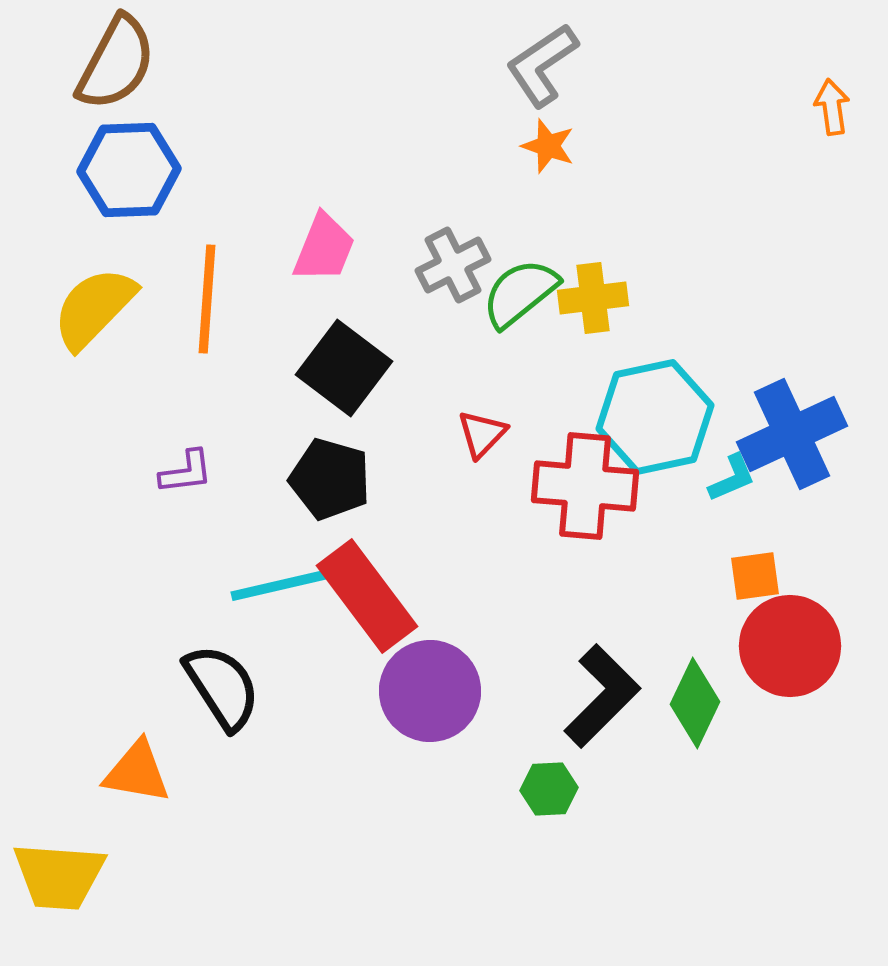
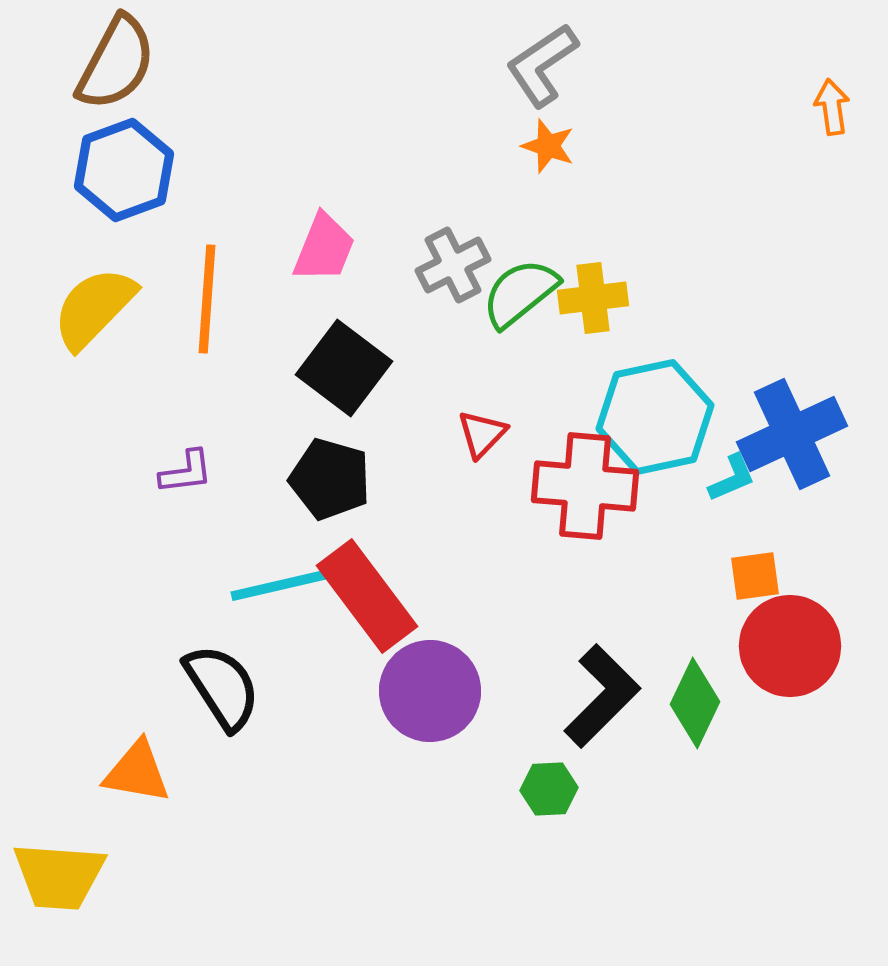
blue hexagon: moved 5 px left; rotated 18 degrees counterclockwise
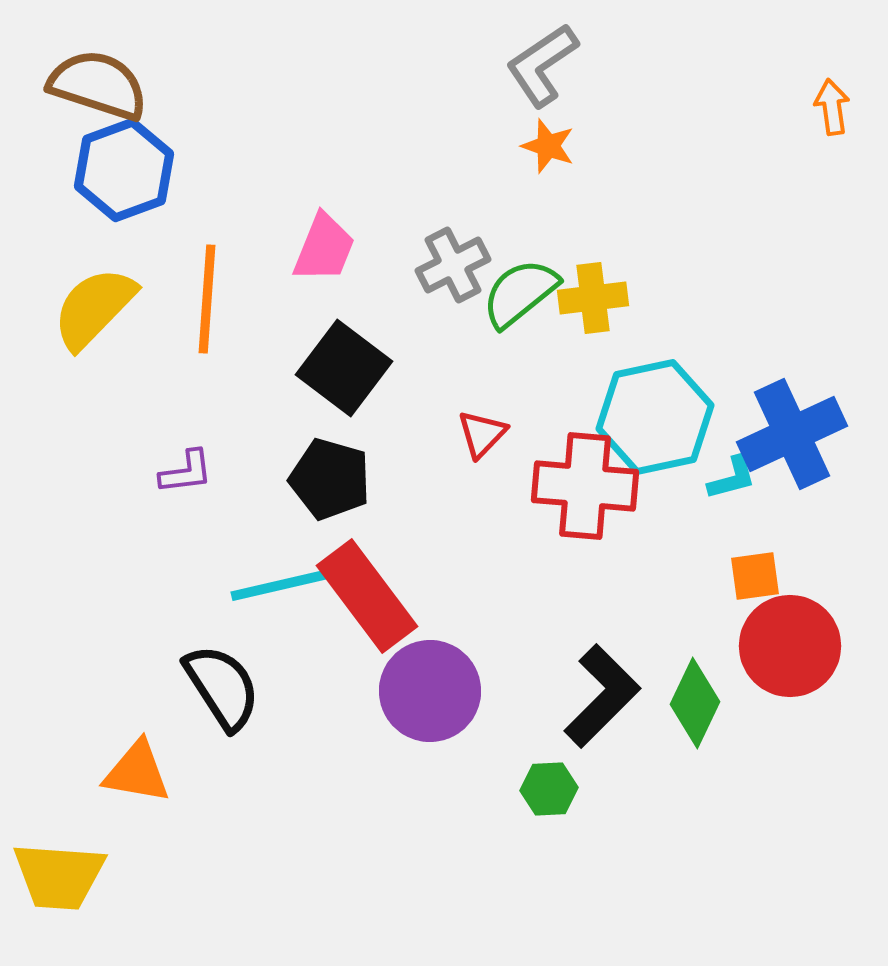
brown semicircle: moved 18 px left, 22 px down; rotated 100 degrees counterclockwise
cyan L-shape: rotated 8 degrees clockwise
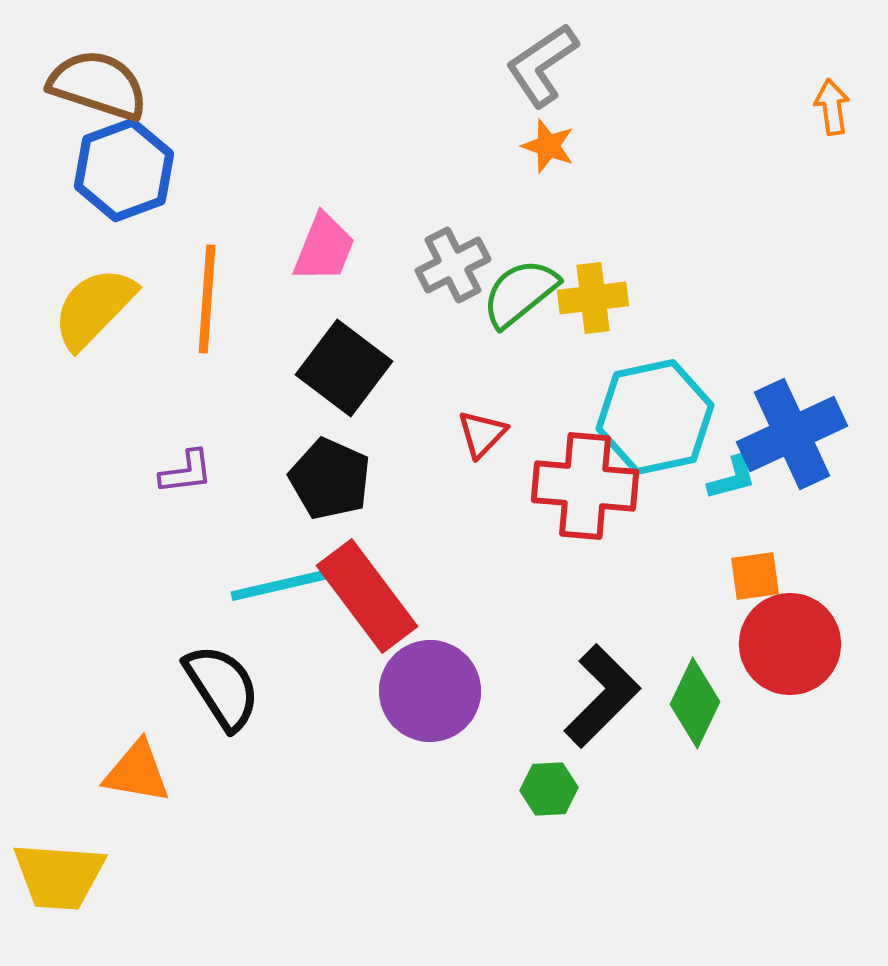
black pentagon: rotated 8 degrees clockwise
red circle: moved 2 px up
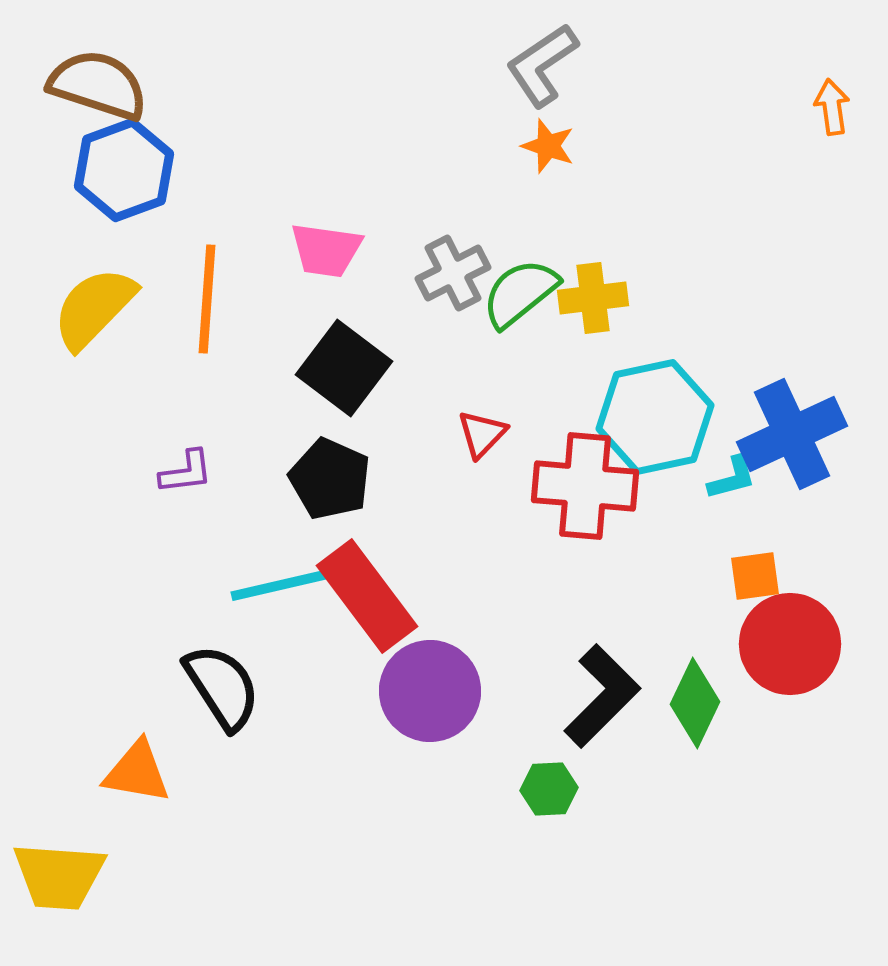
pink trapezoid: moved 2 px right, 2 px down; rotated 76 degrees clockwise
gray cross: moved 8 px down
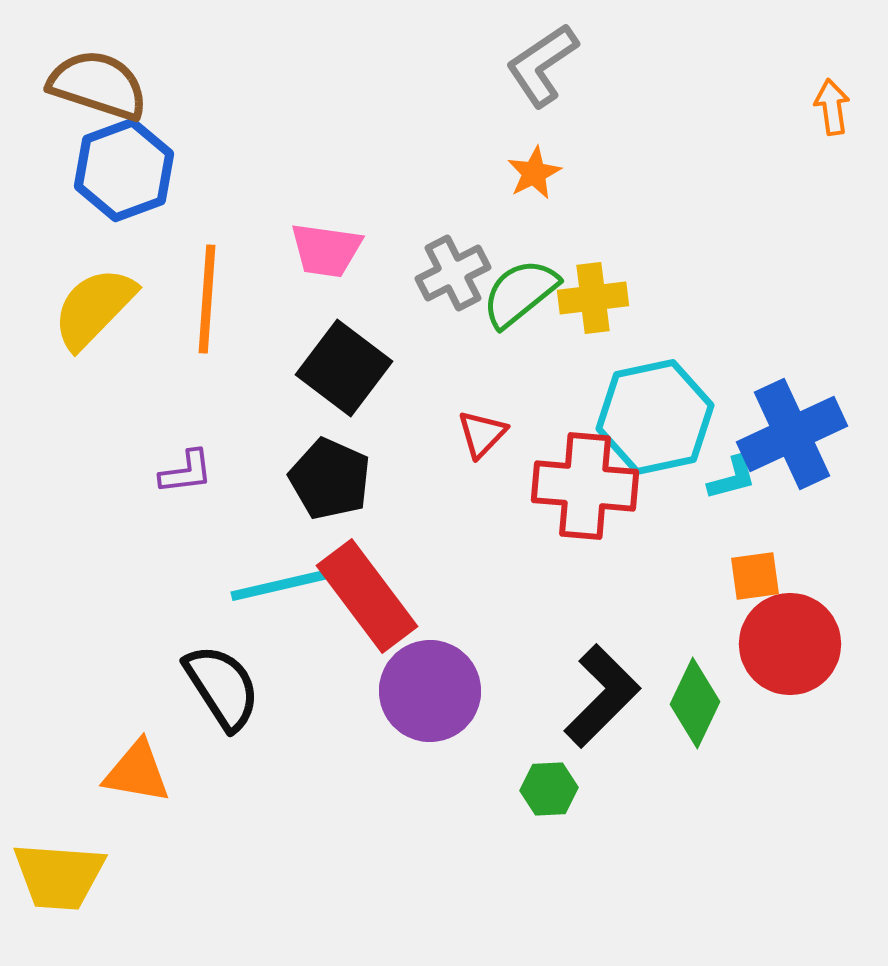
orange star: moved 14 px left, 27 px down; rotated 26 degrees clockwise
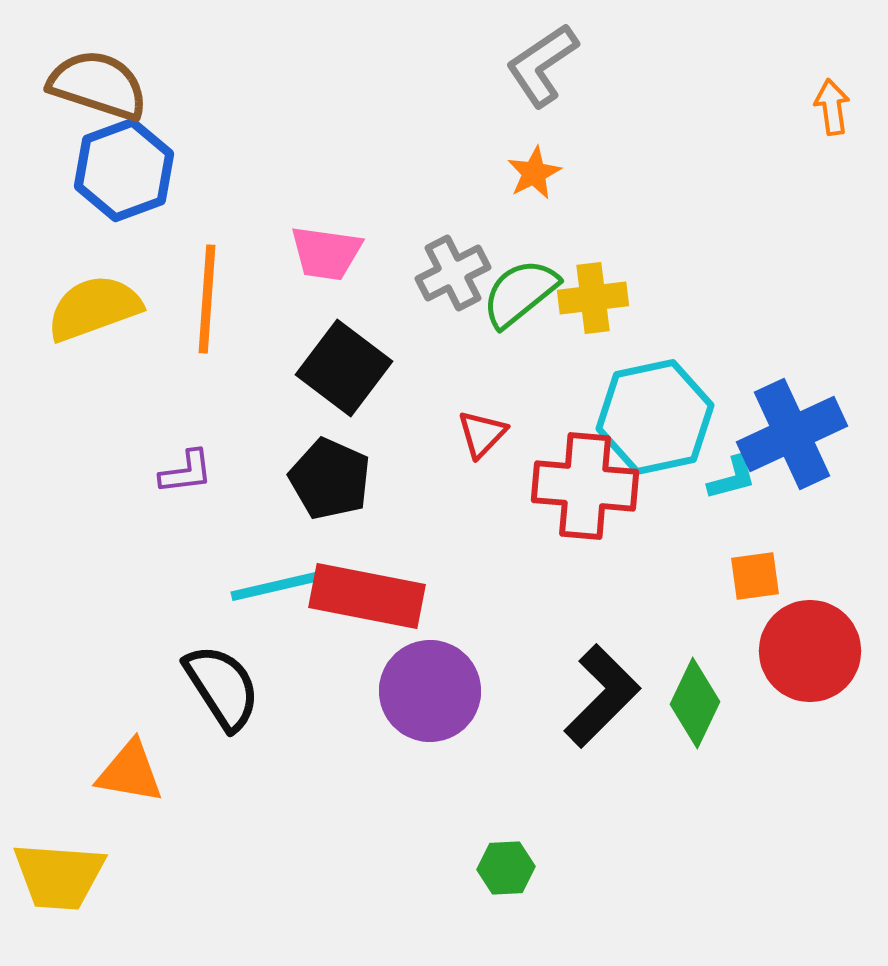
pink trapezoid: moved 3 px down
yellow semicircle: rotated 26 degrees clockwise
red rectangle: rotated 42 degrees counterclockwise
red circle: moved 20 px right, 7 px down
orange triangle: moved 7 px left
green hexagon: moved 43 px left, 79 px down
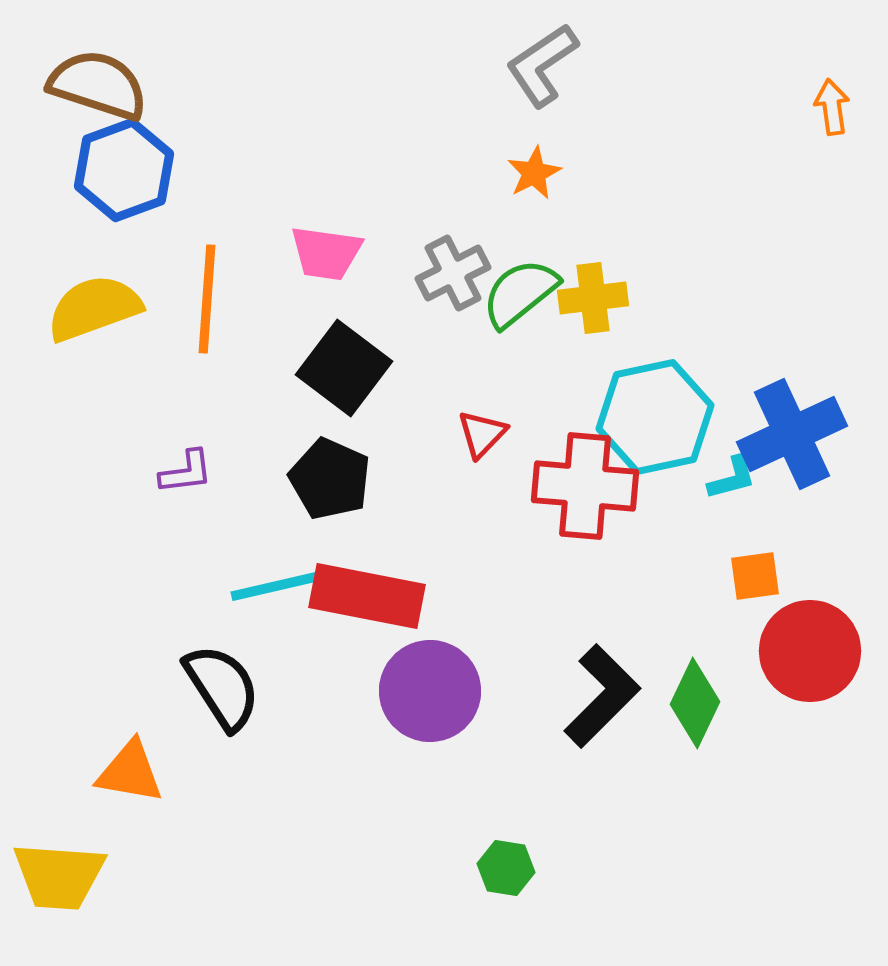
green hexagon: rotated 12 degrees clockwise
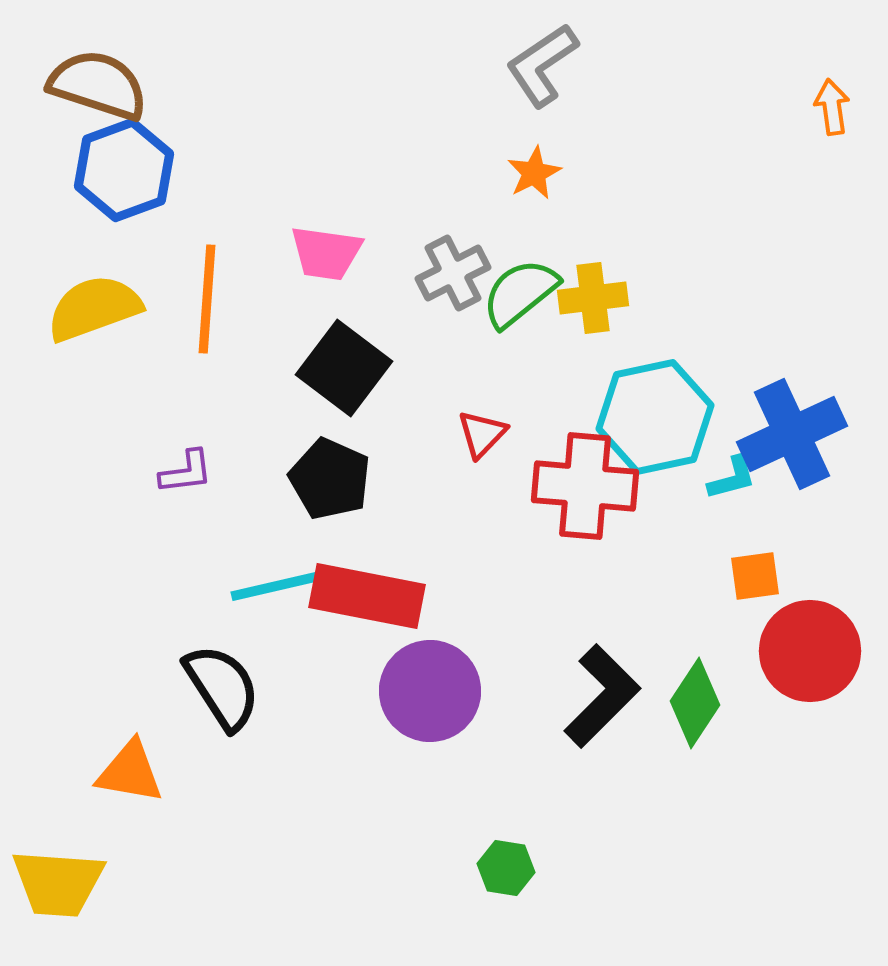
green diamond: rotated 8 degrees clockwise
yellow trapezoid: moved 1 px left, 7 px down
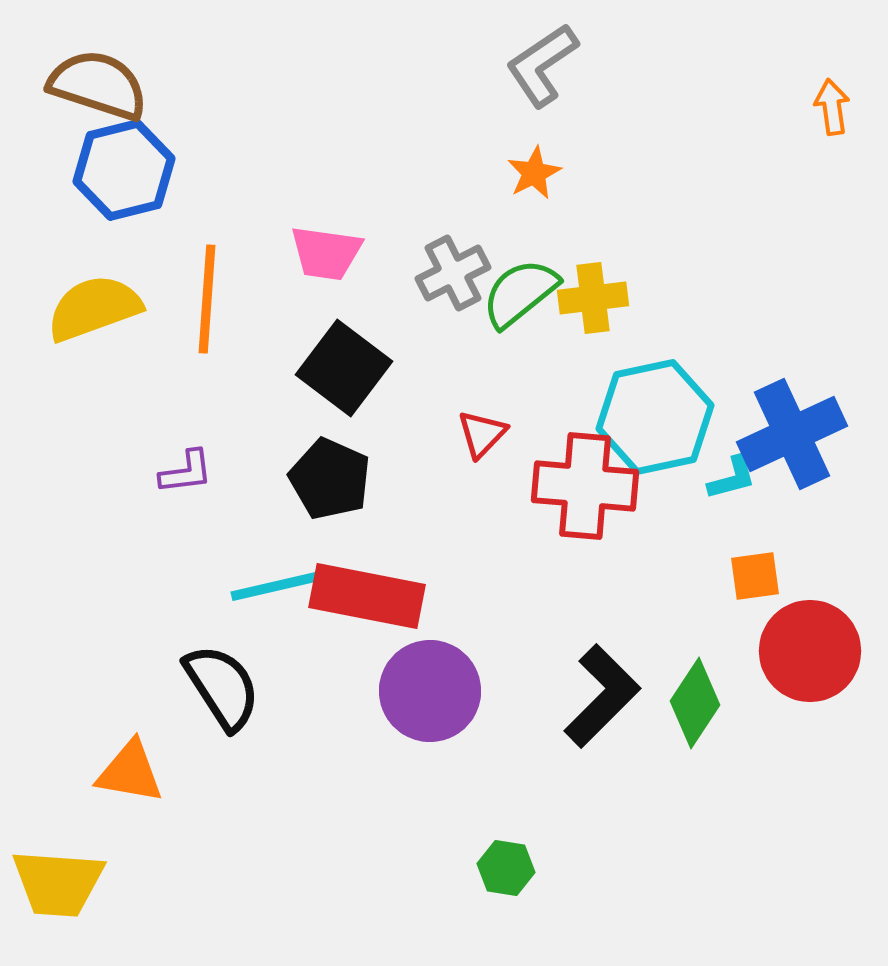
blue hexagon: rotated 6 degrees clockwise
